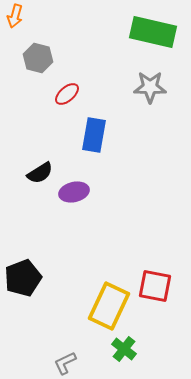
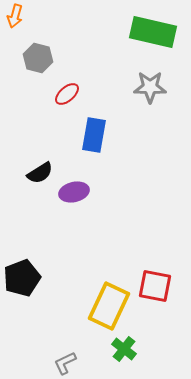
black pentagon: moved 1 px left
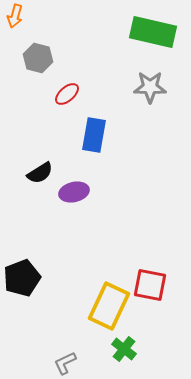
red square: moved 5 px left, 1 px up
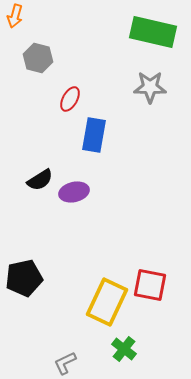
red ellipse: moved 3 px right, 5 px down; rotated 20 degrees counterclockwise
black semicircle: moved 7 px down
black pentagon: moved 2 px right; rotated 9 degrees clockwise
yellow rectangle: moved 2 px left, 4 px up
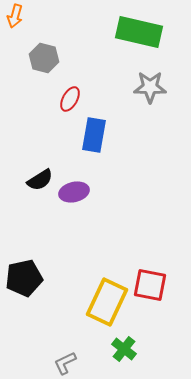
green rectangle: moved 14 px left
gray hexagon: moved 6 px right
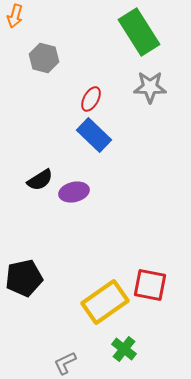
green rectangle: rotated 45 degrees clockwise
red ellipse: moved 21 px right
blue rectangle: rotated 56 degrees counterclockwise
yellow rectangle: moved 2 px left; rotated 30 degrees clockwise
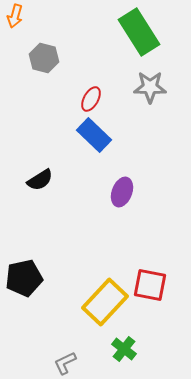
purple ellipse: moved 48 px right; rotated 56 degrees counterclockwise
yellow rectangle: rotated 12 degrees counterclockwise
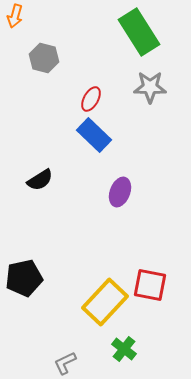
purple ellipse: moved 2 px left
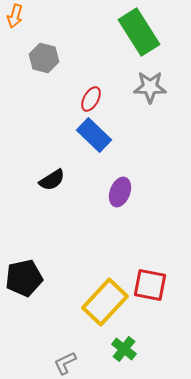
black semicircle: moved 12 px right
